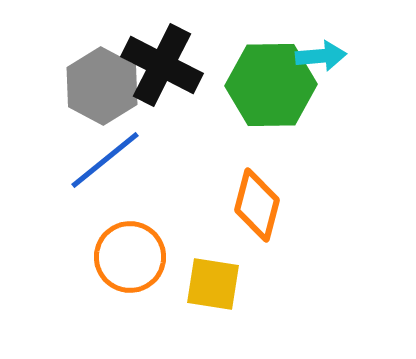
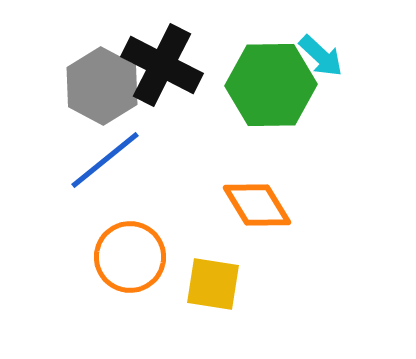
cyan arrow: rotated 48 degrees clockwise
orange diamond: rotated 46 degrees counterclockwise
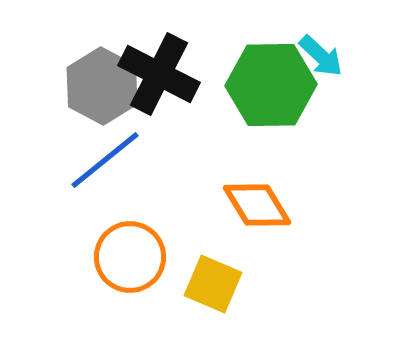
black cross: moved 3 px left, 9 px down
yellow square: rotated 14 degrees clockwise
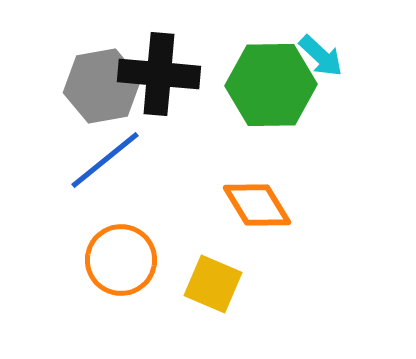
black cross: rotated 22 degrees counterclockwise
gray hexagon: rotated 22 degrees clockwise
orange circle: moved 9 px left, 3 px down
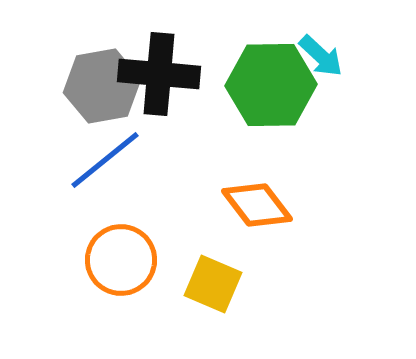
orange diamond: rotated 6 degrees counterclockwise
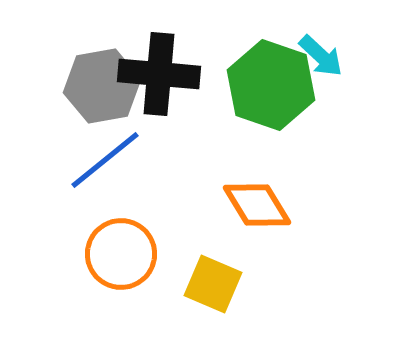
green hexagon: rotated 20 degrees clockwise
orange diamond: rotated 6 degrees clockwise
orange circle: moved 6 px up
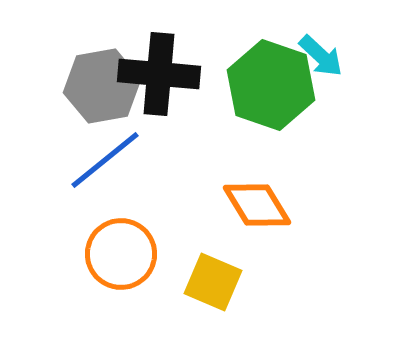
yellow square: moved 2 px up
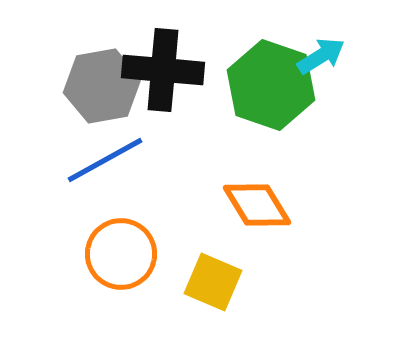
cyan arrow: rotated 75 degrees counterclockwise
black cross: moved 4 px right, 4 px up
blue line: rotated 10 degrees clockwise
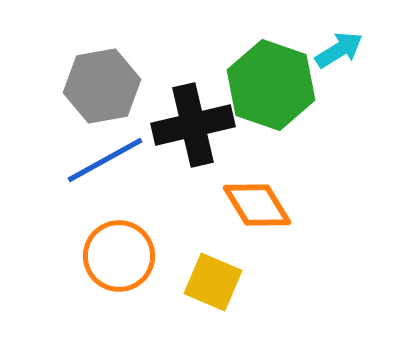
cyan arrow: moved 18 px right, 6 px up
black cross: moved 30 px right, 55 px down; rotated 18 degrees counterclockwise
orange circle: moved 2 px left, 2 px down
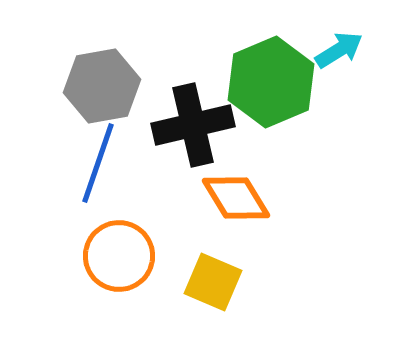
green hexagon: moved 3 px up; rotated 18 degrees clockwise
blue line: moved 7 px left, 3 px down; rotated 42 degrees counterclockwise
orange diamond: moved 21 px left, 7 px up
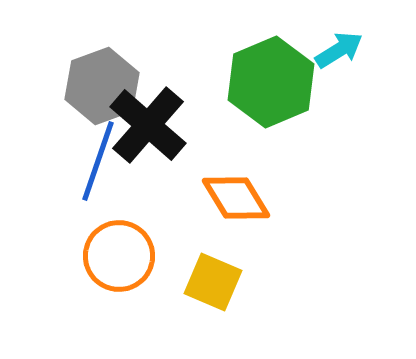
gray hexagon: rotated 10 degrees counterclockwise
black cross: moved 45 px left; rotated 36 degrees counterclockwise
blue line: moved 2 px up
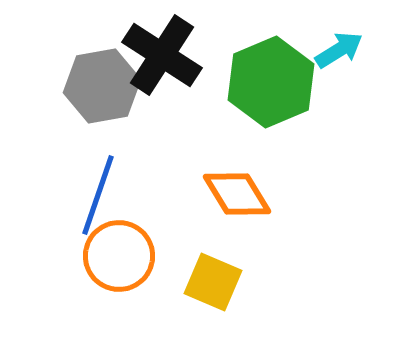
gray hexagon: rotated 10 degrees clockwise
black cross: moved 14 px right, 70 px up; rotated 8 degrees counterclockwise
blue line: moved 34 px down
orange diamond: moved 1 px right, 4 px up
